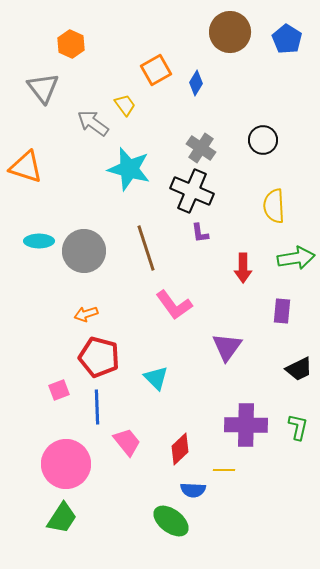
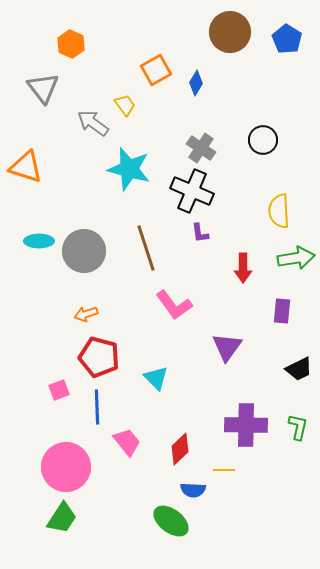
yellow semicircle: moved 5 px right, 5 px down
pink circle: moved 3 px down
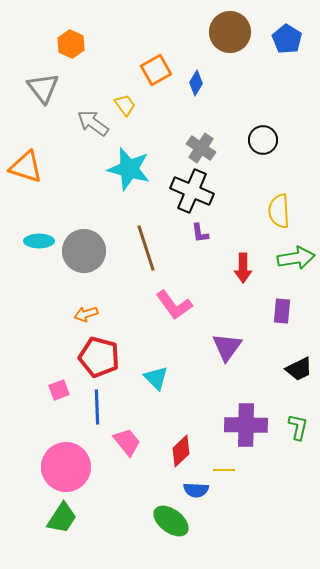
red diamond: moved 1 px right, 2 px down
blue semicircle: moved 3 px right
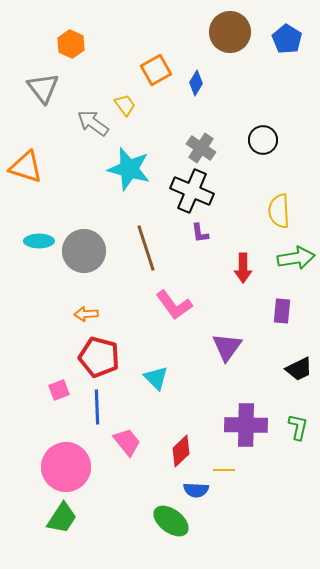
orange arrow: rotated 15 degrees clockwise
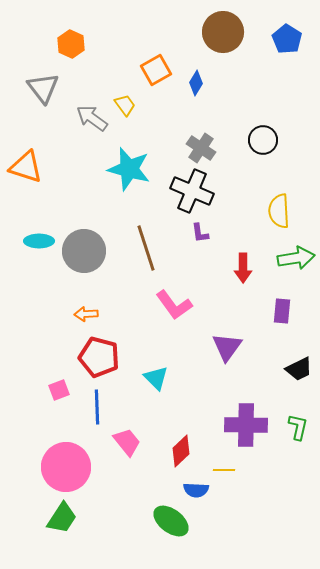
brown circle: moved 7 px left
gray arrow: moved 1 px left, 5 px up
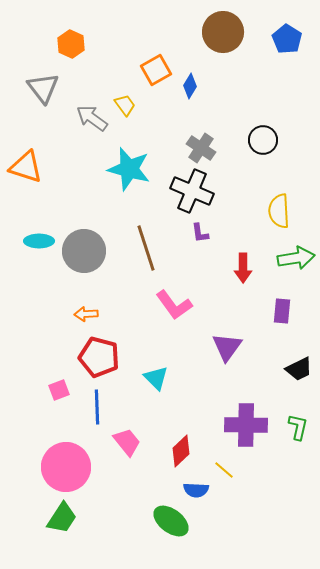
blue diamond: moved 6 px left, 3 px down
yellow line: rotated 40 degrees clockwise
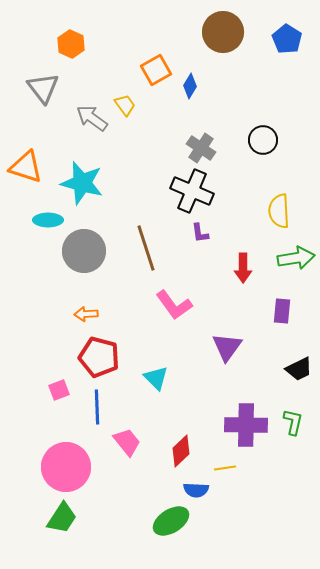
cyan star: moved 47 px left, 14 px down
cyan ellipse: moved 9 px right, 21 px up
green L-shape: moved 5 px left, 5 px up
yellow line: moved 1 px right, 2 px up; rotated 50 degrees counterclockwise
green ellipse: rotated 69 degrees counterclockwise
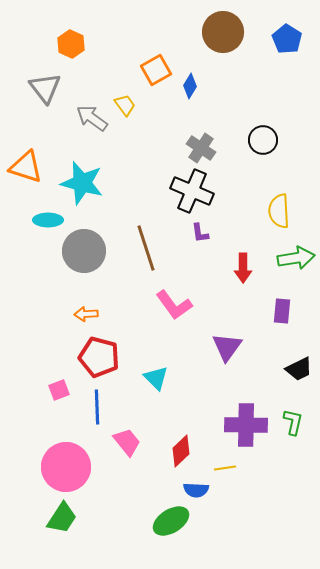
gray triangle: moved 2 px right
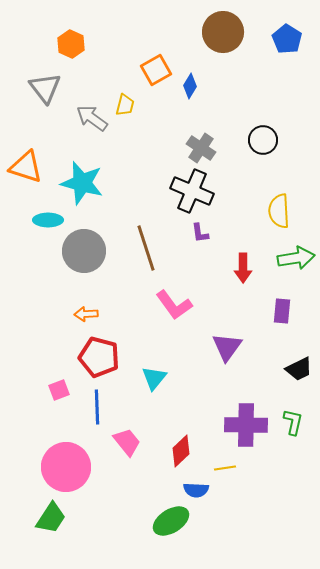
yellow trapezoid: rotated 50 degrees clockwise
cyan triangle: moved 2 px left; rotated 24 degrees clockwise
green trapezoid: moved 11 px left
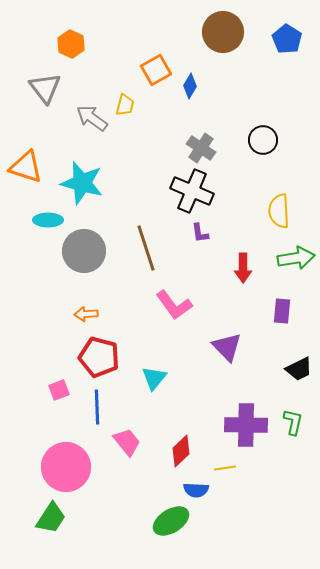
purple triangle: rotated 20 degrees counterclockwise
